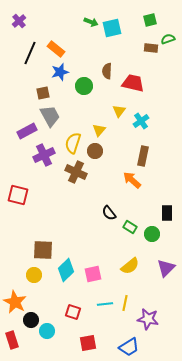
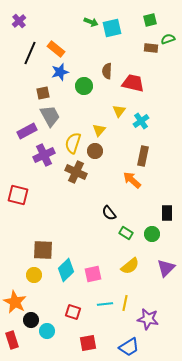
green rectangle at (130, 227): moved 4 px left, 6 px down
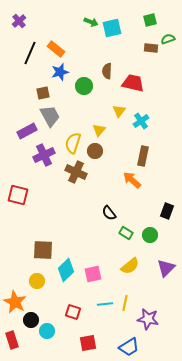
black rectangle at (167, 213): moved 2 px up; rotated 21 degrees clockwise
green circle at (152, 234): moved 2 px left, 1 px down
yellow circle at (34, 275): moved 3 px right, 6 px down
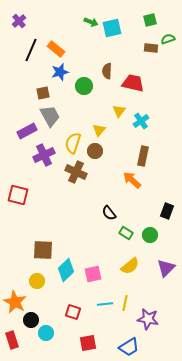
black line at (30, 53): moved 1 px right, 3 px up
cyan circle at (47, 331): moved 1 px left, 2 px down
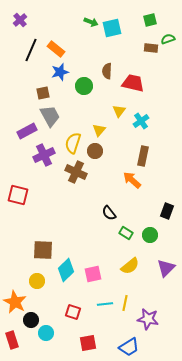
purple cross at (19, 21): moved 1 px right, 1 px up
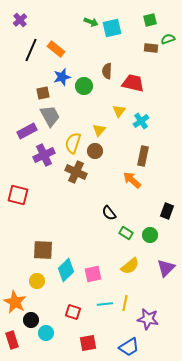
blue star at (60, 72): moved 2 px right, 5 px down
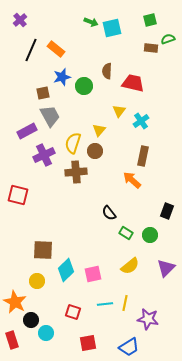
brown cross at (76, 172): rotated 30 degrees counterclockwise
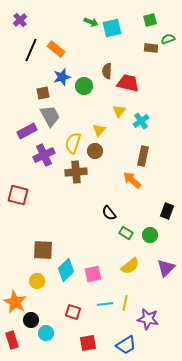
red trapezoid at (133, 83): moved 5 px left
blue trapezoid at (129, 347): moved 3 px left, 2 px up
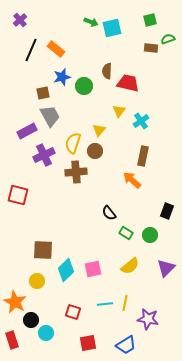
pink square at (93, 274): moved 5 px up
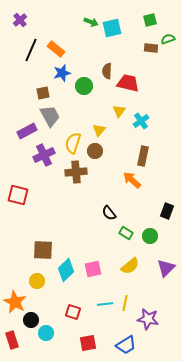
blue star at (62, 77): moved 4 px up
green circle at (150, 235): moved 1 px down
